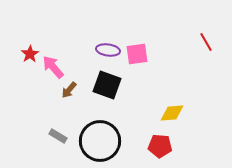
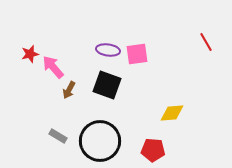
red star: rotated 18 degrees clockwise
brown arrow: rotated 12 degrees counterclockwise
red pentagon: moved 7 px left, 4 px down
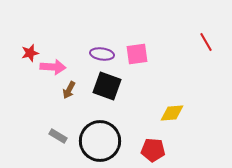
purple ellipse: moved 6 px left, 4 px down
red star: moved 1 px up
pink arrow: rotated 135 degrees clockwise
black square: moved 1 px down
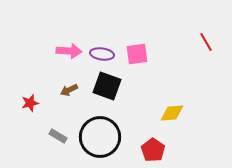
red star: moved 50 px down
pink arrow: moved 16 px right, 16 px up
brown arrow: rotated 36 degrees clockwise
black circle: moved 4 px up
red pentagon: rotated 30 degrees clockwise
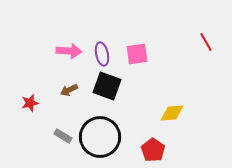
purple ellipse: rotated 70 degrees clockwise
gray rectangle: moved 5 px right
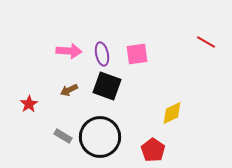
red line: rotated 30 degrees counterclockwise
red star: moved 1 px left, 1 px down; rotated 18 degrees counterclockwise
yellow diamond: rotated 20 degrees counterclockwise
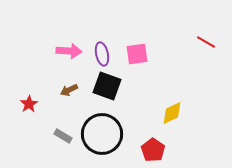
black circle: moved 2 px right, 3 px up
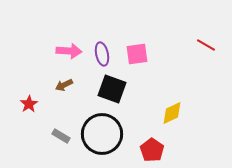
red line: moved 3 px down
black square: moved 5 px right, 3 px down
brown arrow: moved 5 px left, 5 px up
gray rectangle: moved 2 px left
red pentagon: moved 1 px left
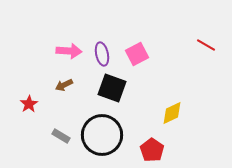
pink square: rotated 20 degrees counterclockwise
black square: moved 1 px up
black circle: moved 1 px down
